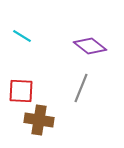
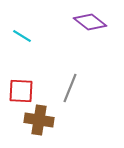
purple diamond: moved 24 px up
gray line: moved 11 px left
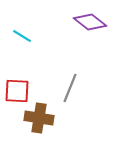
red square: moved 4 px left
brown cross: moved 2 px up
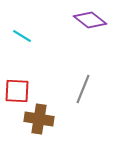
purple diamond: moved 2 px up
gray line: moved 13 px right, 1 px down
brown cross: moved 1 px down
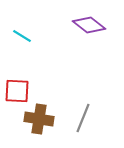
purple diamond: moved 1 px left, 5 px down
gray line: moved 29 px down
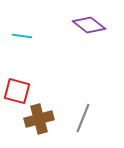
cyan line: rotated 24 degrees counterclockwise
red square: rotated 12 degrees clockwise
brown cross: rotated 24 degrees counterclockwise
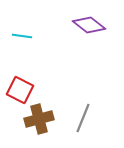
red square: moved 3 px right, 1 px up; rotated 12 degrees clockwise
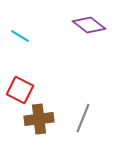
cyan line: moved 2 px left; rotated 24 degrees clockwise
brown cross: rotated 8 degrees clockwise
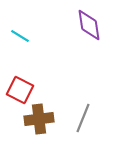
purple diamond: rotated 44 degrees clockwise
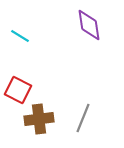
red square: moved 2 px left
